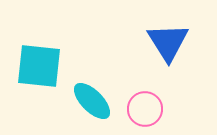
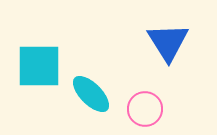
cyan square: rotated 6 degrees counterclockwise
cyan ellipse: moved 1 px left, 7 px up
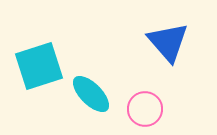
blue triangle: rotated 9 degrees counterclockwise
cyan square: rotated 18 degrees counterclockwise
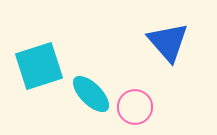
pink circle: moved 10 px left, 2 px up
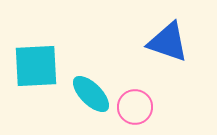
blue triangle: rotated 30 degrees counterclockwise
cyan square: moved 3 px left; rotated 15 degrees clockwise
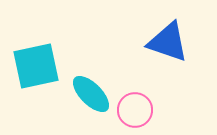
cyan square: rotated 9 degrees counterclockwise
pink circle: moved 3 px down
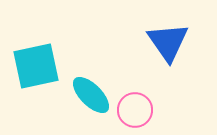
blue triangle: rotated 36 degrees clockwise
cyan ellipse: moved 1 px down
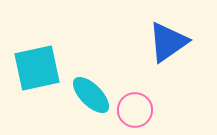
blue triangle: rotated 30 degrees clockwise
cyan square: moved 1 px right, 2 px down
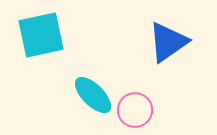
cyan square: moved 4 px right, 33 px up
cyan ellipse: moved 2 px right
